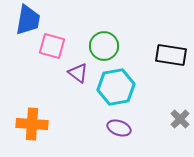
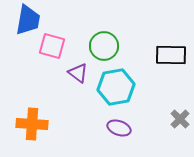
black rectangle: rotated 8 degrees counterclockwise
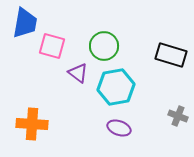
blue trapezoid: moved 3 px left, 3 px down
black rectangle: rotated 16 degrees clockwise
gray cross: moved 2 px left, 3 px up; rotated 24 degrees counterclockwise
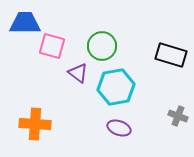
blue trapezoid: rotated 100 degrees counterclockwise
green circle: moved 2 px left
orange cross: moved 3 px right
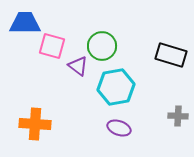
purple triangle: moved 7 px up
gray cross: rotated 18 degrees counterclockwise
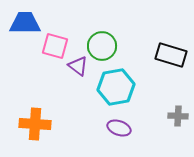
pink square: moved 3 px right
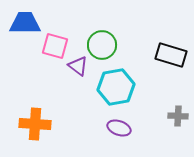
green circle: moved 1 px up
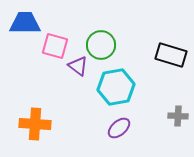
green circle: moved 1 px left
purple ellipse: rotated 60 degrees counterclockwise
